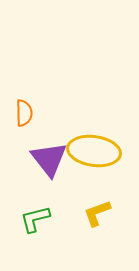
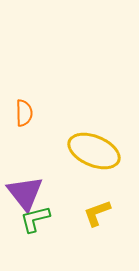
yellow ellipse: rotated 15 degrees clockwise
purple triangle: moved 24 px left, 34 px down
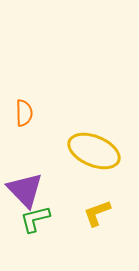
purple triangle: moved 3 px up; rotated 6 degrees counterclockwise
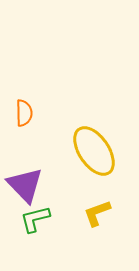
yellow ellipse: rotated 33 degrees clockwise
purple triangle: moved 5 px up
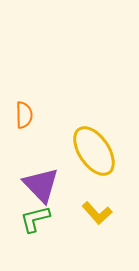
orange semicircle: moved 2 px down
purple triangle: moved 16 px right
yellow L-shape: rotated 112 degrees counterclockwise
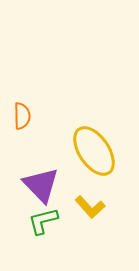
orange semicircle: moved 2 px left, 1 px down
yellow L-shape: moved 7 px left, 6 px up
green L-shape: moved 8 px right, 2 px down
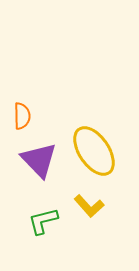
purple triangle: moved 2 px left, 25 px up
yellow L-shape: moved 1 px left, 1 px up
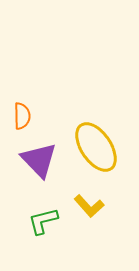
yellow ellipse: moved 2 px right, 4 px up
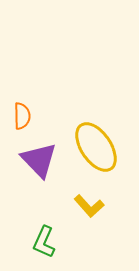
green L-shape: moved 1 px right, 21 px down; rotated 52 degrees counterclockwise
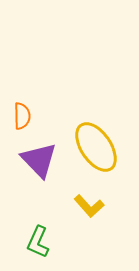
green L-shape: moved 6 px left
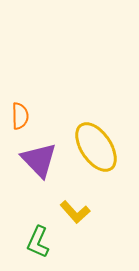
orange semicircle: moved 2 px left
yellow L-shape: moved 14 px left, 6 px down
